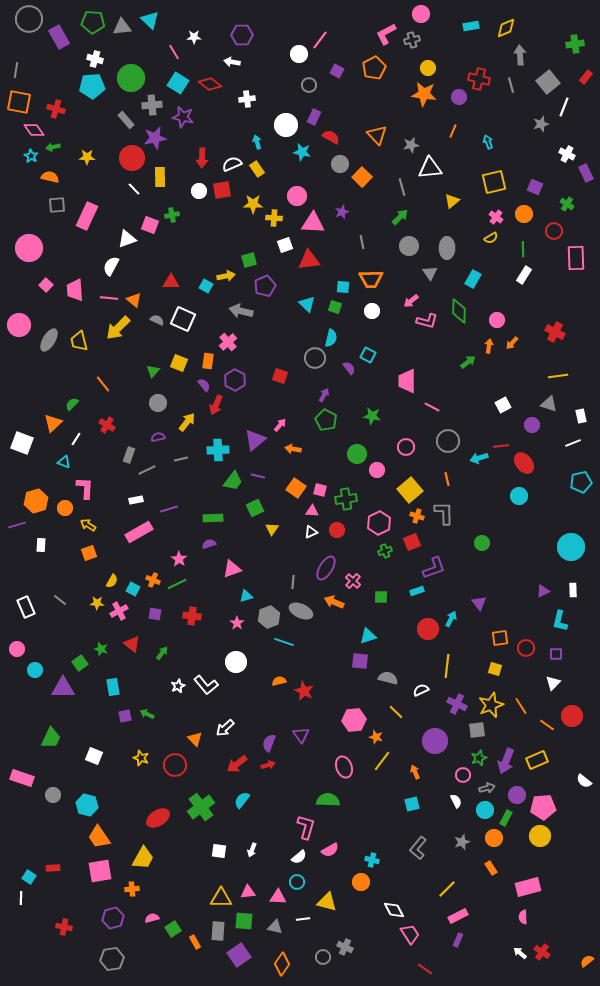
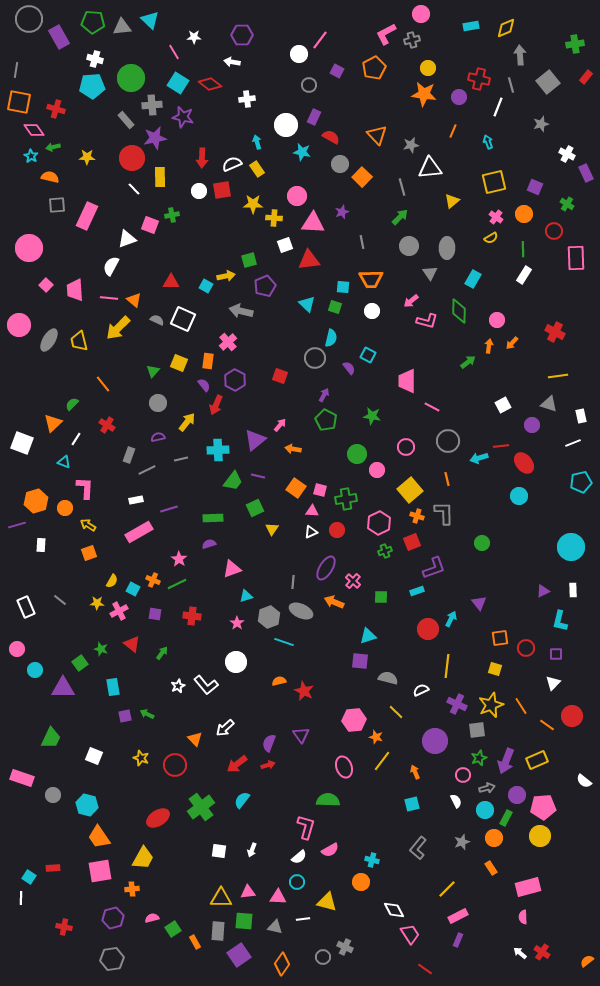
white line at (564, 107): moved 66 px left
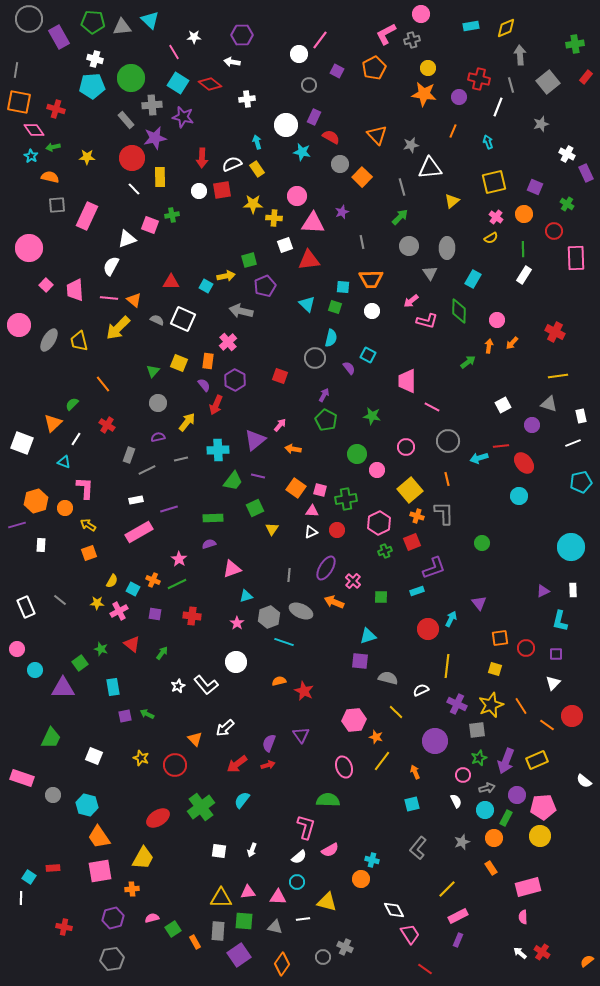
gray line at (293, 582): moved 4 px left, 7 px up
orange circle at (361, 882): moved 3 px up
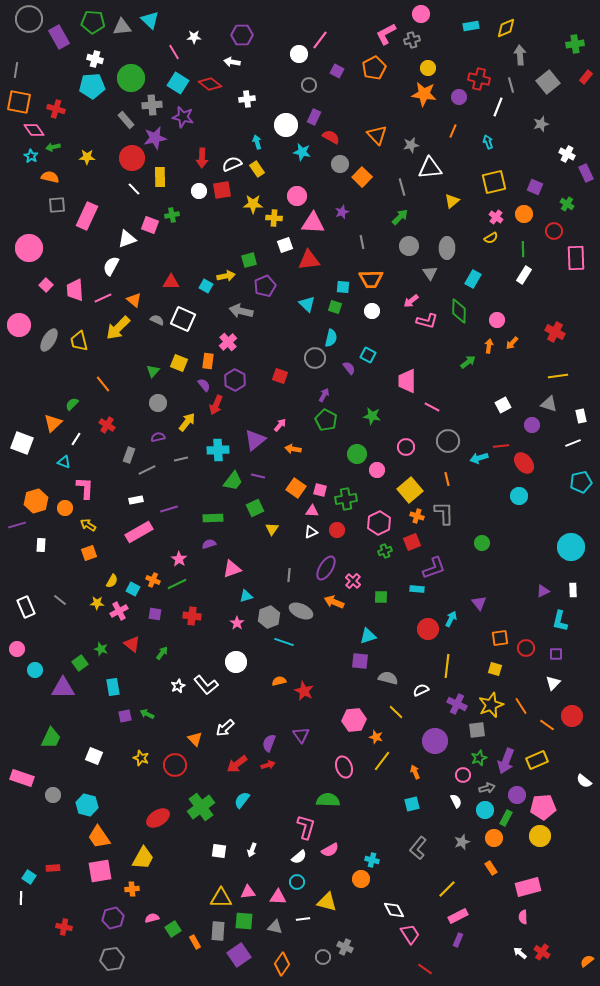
pink line at (109, 298): moved 6 px left; rotated 30 degrees counterclockwise
cyan rectangle at (417, 591): moved 2 px up; rotated 24 degrees clockwise
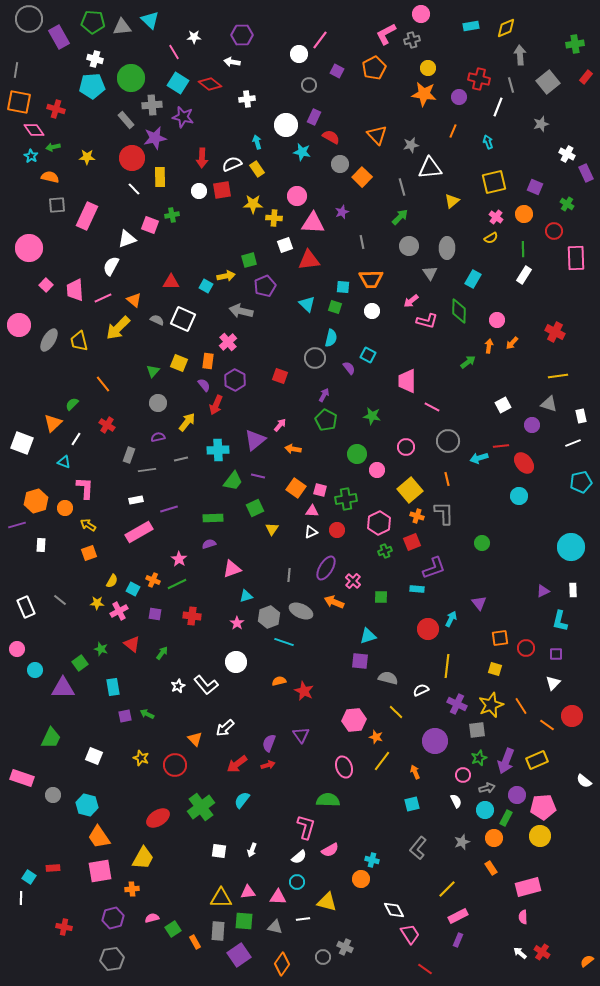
gray line at (147, 470): rotated 18 degrees clockwise
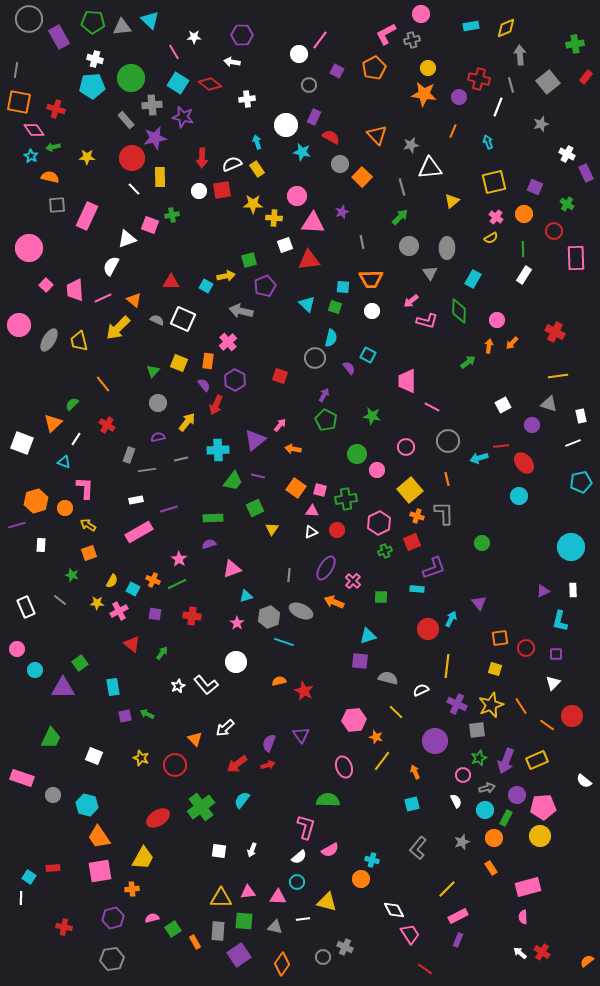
green star at (101, 649): moved 29 px left, 74 px up
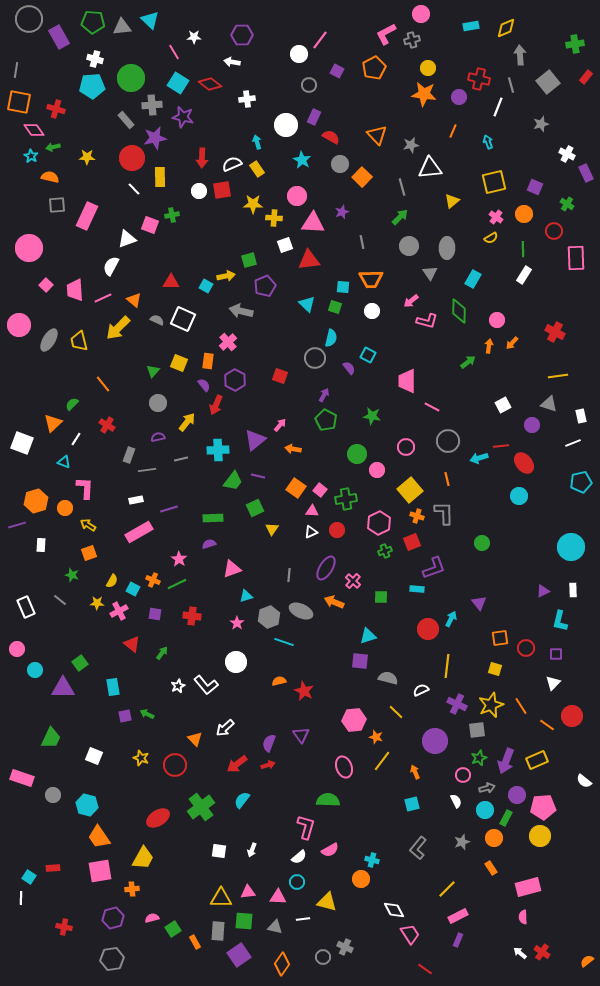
cyan star at (302, 152): moved 8 px down; rotated 18 degrees clockwise
pink square at (320, 490): rotated 24 degrees clockwise
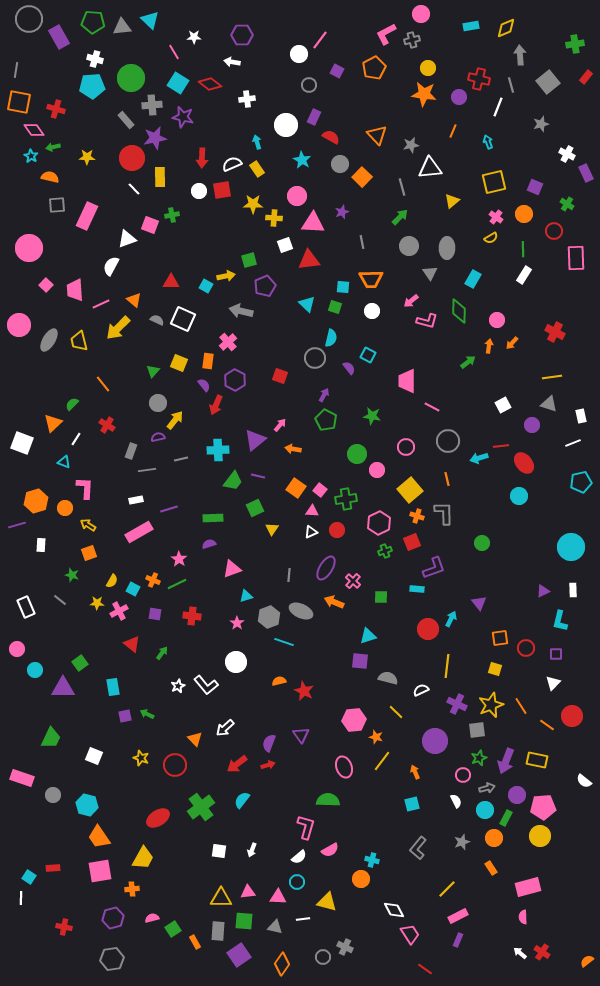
pink line at (103, 298): moved 2 px left, 6 px down
yellow line at (558, 376): moved 6 px left, 1 px down
yellow arrow at (187, 422): moved 12 px left, 2 px up
gray rectangle at (129, 455): moved 2 px right, 4 px up
yellow rectangle at (537, 760): rotated 35 degrees clockwise
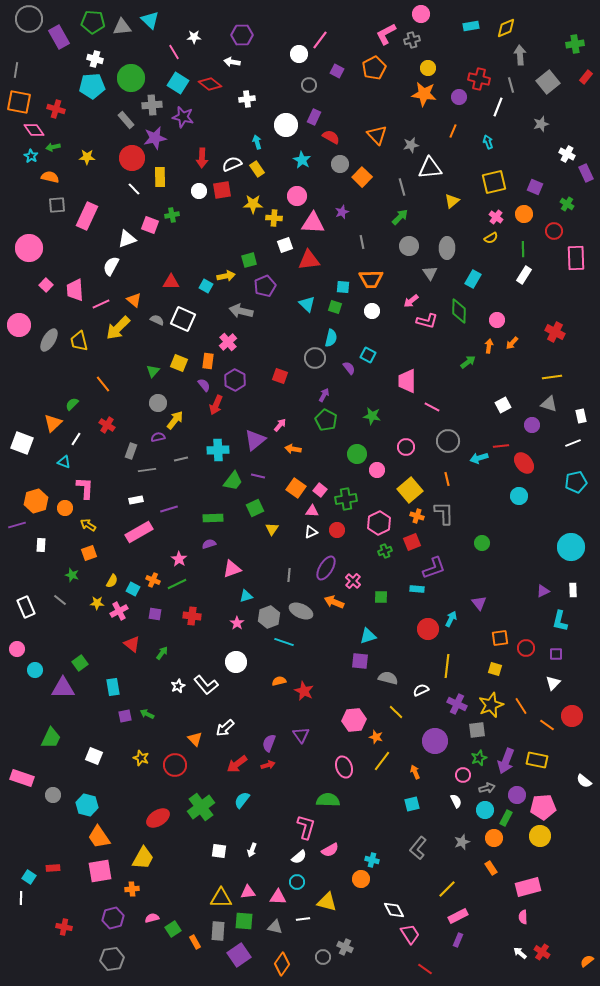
cyan pentagon at (581, 482): moved 5 px left
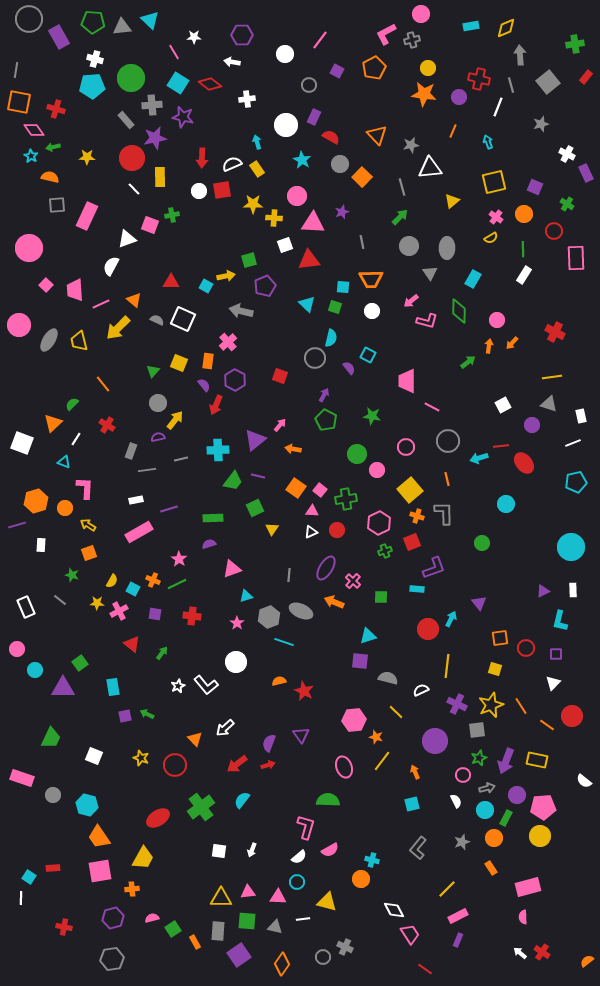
white circle at (299, 54): moved 14 px left
cyan circle at (519, 496): moved 13 px left, 8 px down
green square at (244, 921): moved 3 px right
